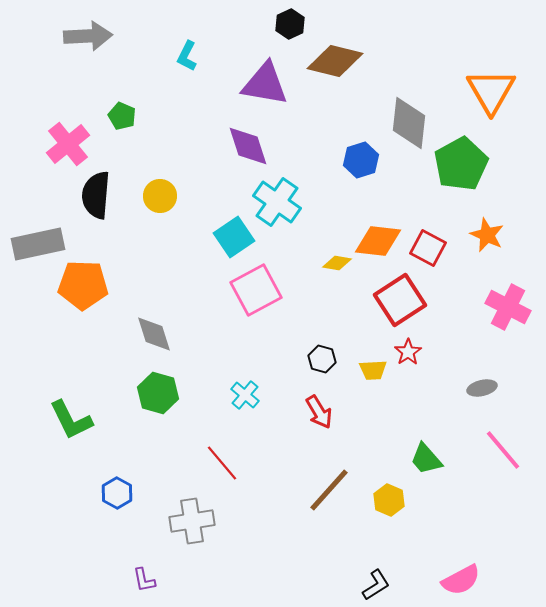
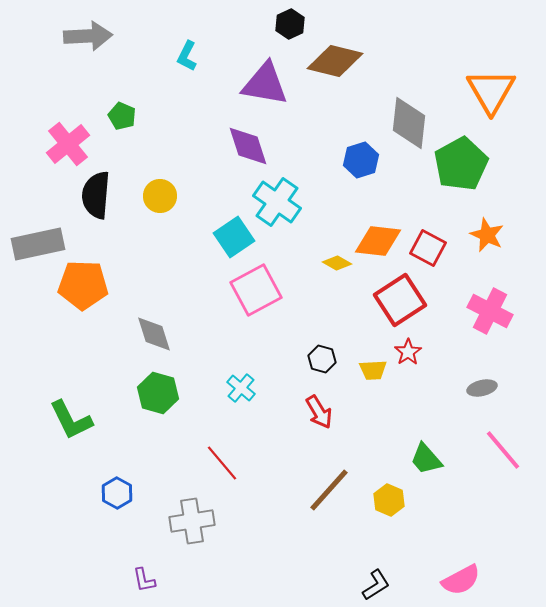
yellow diamond at (337, 263): rotated 20 degrees clockwise
pink cross at (508, 307): moved 18 px left, 4 px down
cyan cross at (245, 395): moved 4 px left, 7 px up
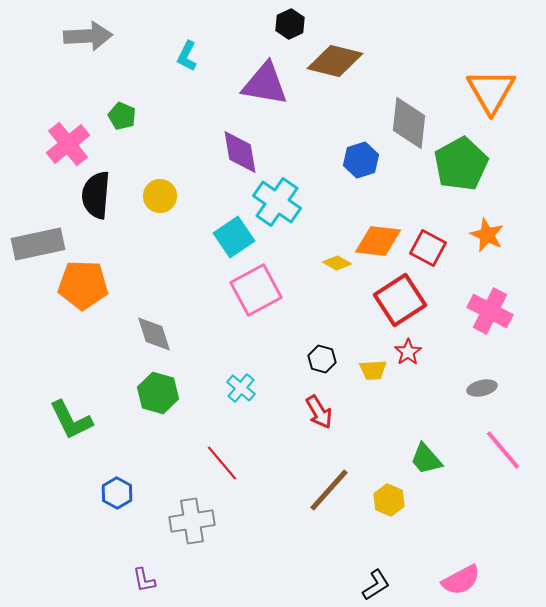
purple diamond at (248, 146): moved 8 px left, 6 px down; rotated 9 degrees clockwise
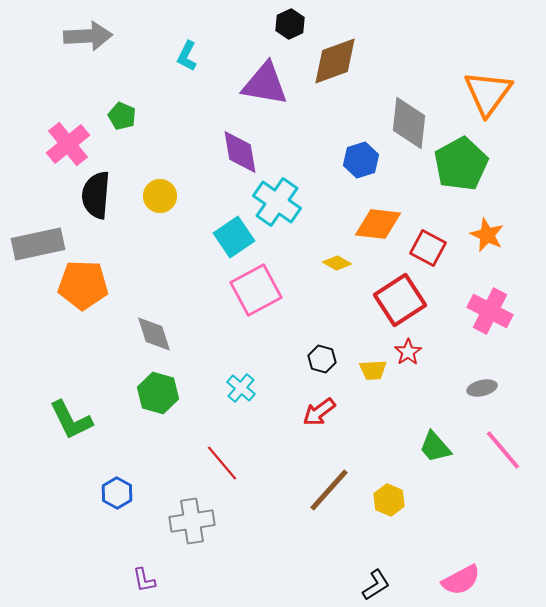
brown diamond at (335, 61): rotated 34 degrees counterclockwise
orange triangle at (491, 91): moved 3 px left, 2 px down; rotated 6 degrees clockwise
orange diamond at (378, 241): moved 17 px up
red arrow at (319, 412): rotated 84 degrees clockwise
green trapezoid at (426, 459): moved 9 px right, 12 px up
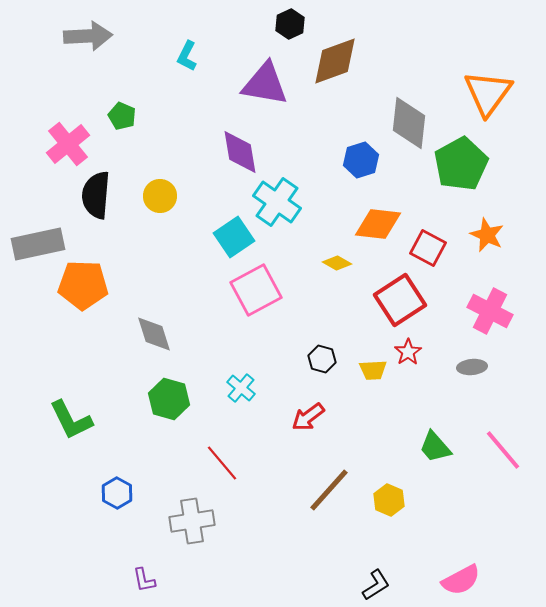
gray ellipse at (482, 388): moved 10 px left, 21 px up; rotated 8 degrees clockwise
green hexagon at (158, 393): moved 11 px right, 6 px down
red arrow at (319, 412): moved 11 px left, 5 px down
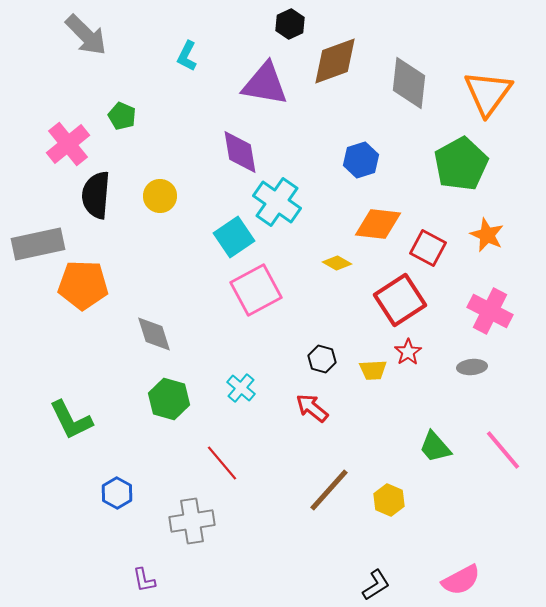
gray arrow at (88, 36): moved 2 px left, 1 px up; rotated 48 degrees clockwise
gray diamond at (409, 123): moved 40 px up
red arrow at (308, 417): moved 4 px right, 9 px up; rotated 76 degrees clockwise
